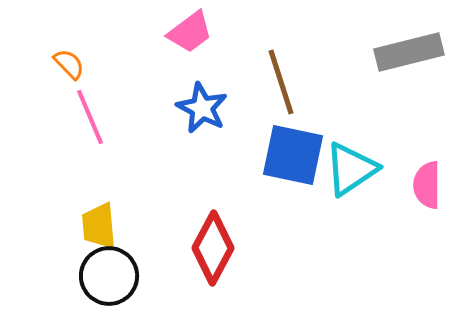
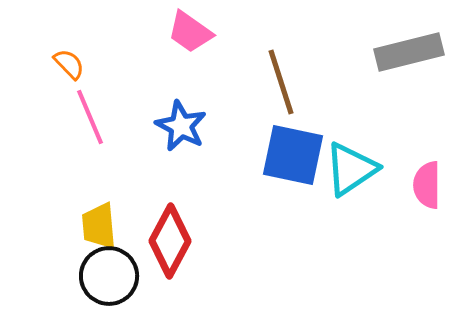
pink trapezoid: rotated 72 degrees clockwise
blue star: moved 21 px left, 18 px down
red diamond: moved 43 px left, 7 px up
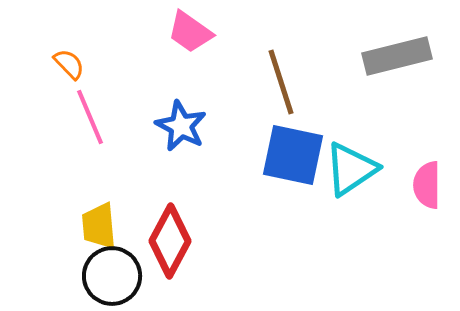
gray rectangle: moved 12 px left, 4 px down
black circle: moved 3 px right
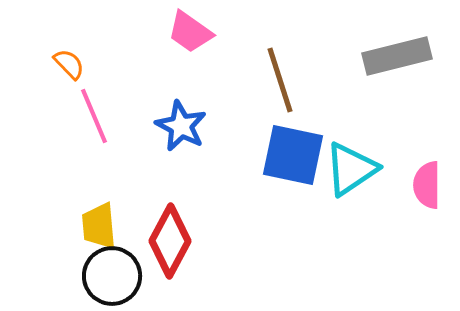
brown line: moved 1 px left, 2 px up
pink line: moved 4 px right, 1 px up
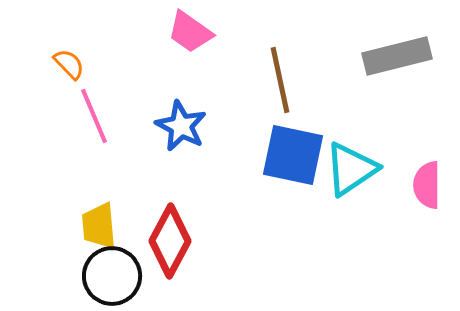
brown line: rotated 6 degrees clockwise
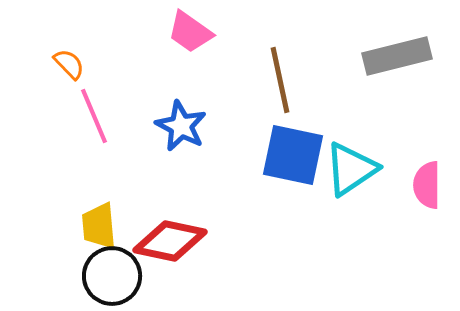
red diamond: rotated 74 degrees clockwise
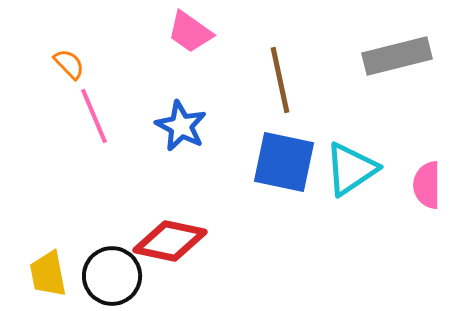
blue square: moved 9 px left, 7 px down
yellow trapezoid: moved 51 px left, 48 px down; rotated 6 degrees counterclockwise
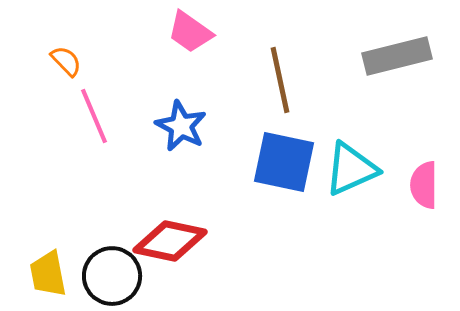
orange semicircle: moved 3 px left, 3 px up
cyan triangle: rotated 10 degrees clockwise
pink semicircle: moved 3 px left
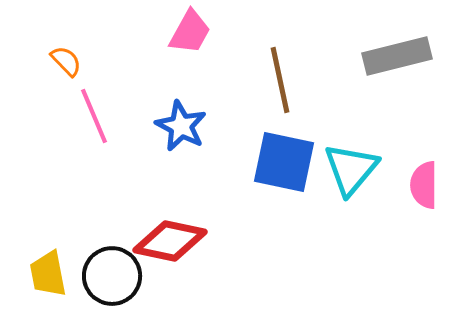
pink trapezoid: rotated 96 degrees counterclockwise
cyan triangle: rotated 26 degrees counterclockwise
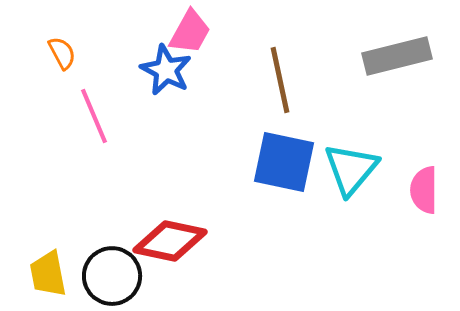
orange semicircle: moved 4 px left, 8 px up; rotated 16 degrees clockwise
blue star: moved 15 px left, 56 px up
pink semicircle: moved 5 px down
